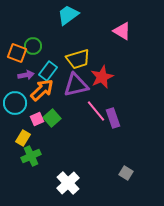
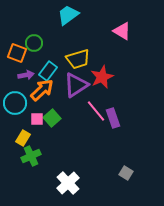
green circle: moved 1 px right, 3 px up
purple triangle: rotated 20 degrees counterclockwise
pink square: rotated 24 degrees clockwise
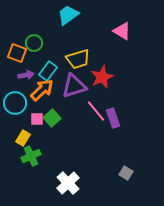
purple triangle: moved 2 px left, 1 px down; rotated 16 degrees clockwise
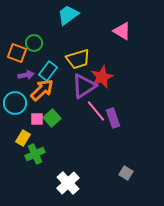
purple triangle: moved 10 px right; rotated 16 degrees counterclockwise
green cross: moved 4 px right, 2 px up
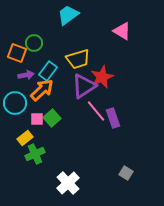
yellow rectangle: moved 2 px right; rotated 21 degrees clockwise
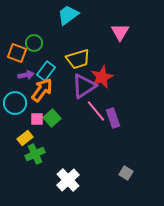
pink triangle: moved 2 px left, 1 px down; rotated 30 degrees clockwise
cyan rectangle: moved 2 px left
orange arrow: rotated 10 degrees counterclockwise
white cross: moved 3 px up
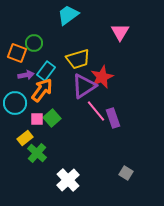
green cross: moved 2 px right, 1 px up; rotated 24 degrees counterclockwise
